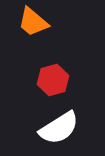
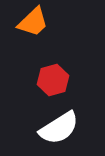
orange trapezoid: rotated 84 degrees counterclockwise
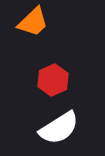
red hexagon: rotated 8 degrees counterclockwise
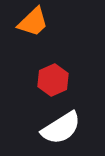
white semicircle: moved 2 px right
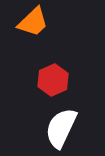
white semicircle: rotated 147 degrees clockwise
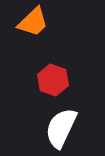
red hexagon: rotated 16 degrees counterclockwise
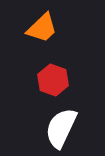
orange trapezoid: moved 9 px right, 6 px down
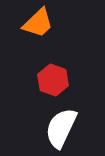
orange trapezoid: moved 4 px left, 5 px up
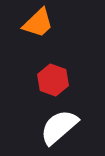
white semicircle: moved 2 px left, 1 px up; rotated 24 degrees clockwise
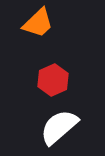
red hexagon: rotated 16 degrees clockwise
